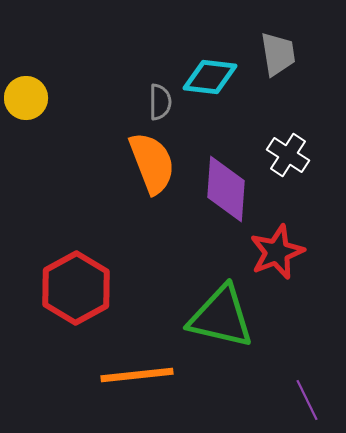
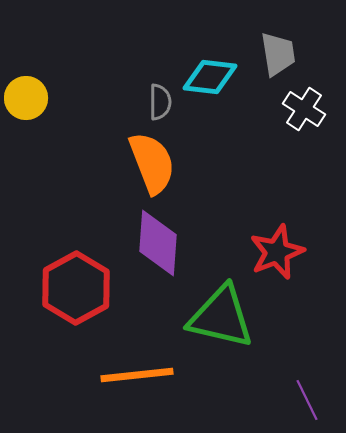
white cross: moved 16 px right, 46 px up
purple diamond: moved 68 px left, 54 px down
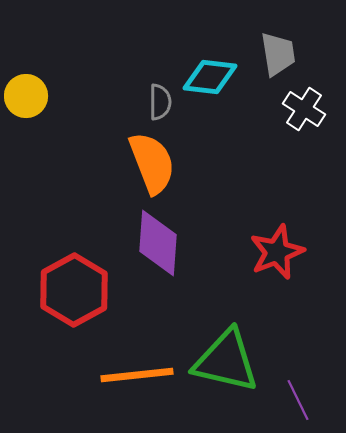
yellow circle: moved 2 px up
red hexagon: moved 2 px left, 2 px down
green triangle: moved 5 px right, 44 px down
purple line: moved 9 px left
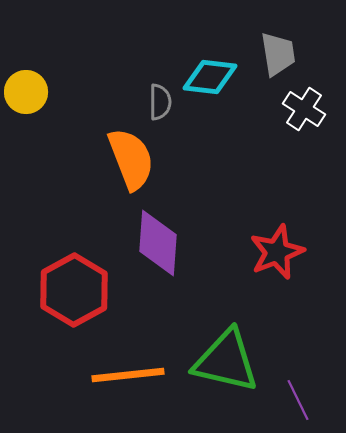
yellow circle: moved 4 px up
orange semicircle: moved 21 px left, 4 px up
orange line: moved 9 px left
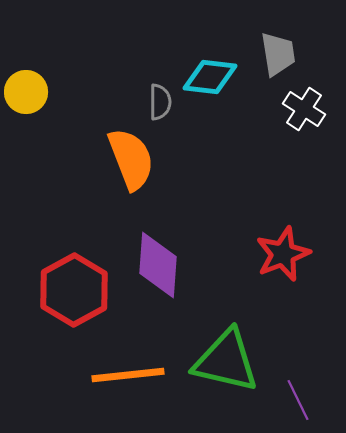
purple diamond: moved 22 px down
red star: moved 6 px right, 2 px down
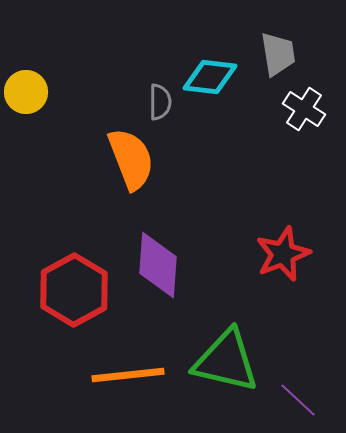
purple line: rotated 21 degrees counterclockwise
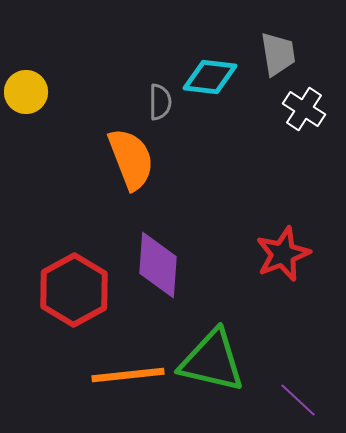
green triangle: moved 14 px left
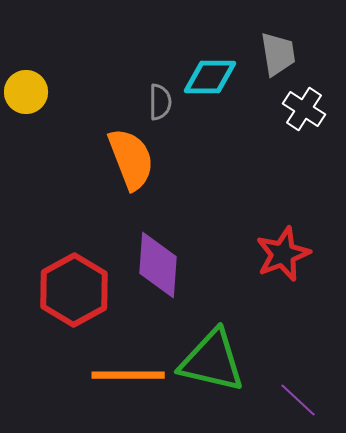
cyan diamond: rotated 6 degrees counterclockwise
orange line: rotated 6 degrees clockwise
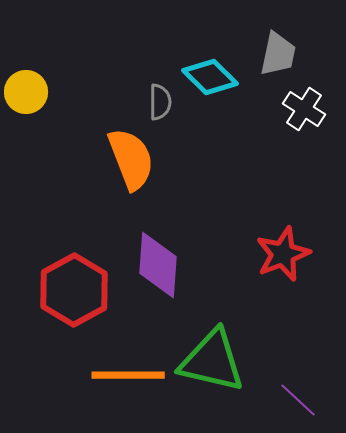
gray trapezoid: rotated 21 degrees clockwise
cyan diamond: rotated 44 degrees clockwise
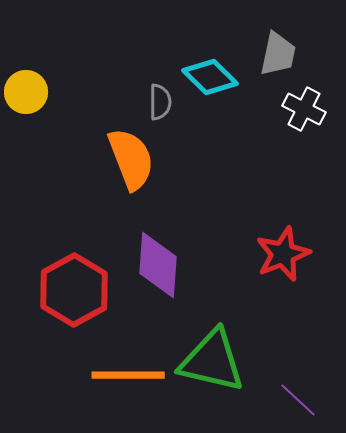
white cross: rotated 6 degrees counterclockwise
